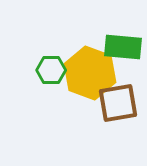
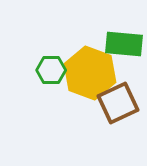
green rectangle: moved 1 px right, 3 px up
brown square: rotated 15 degrees counterclockwise
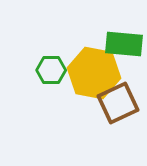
yellow hexagon: moved 4 px right; rotated 9 degrees counterclockwise
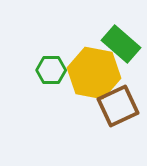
green rectangle: moved 3 px left; rotated 36 degrees clockwise
brown square: moved 3 px down
